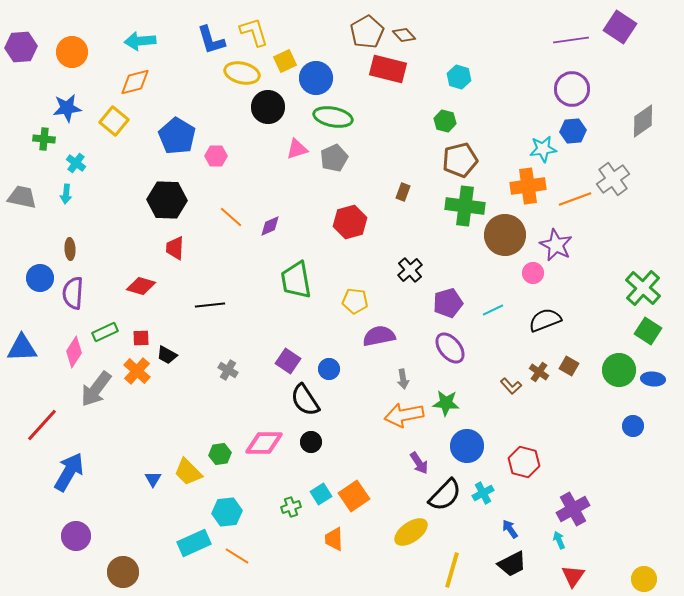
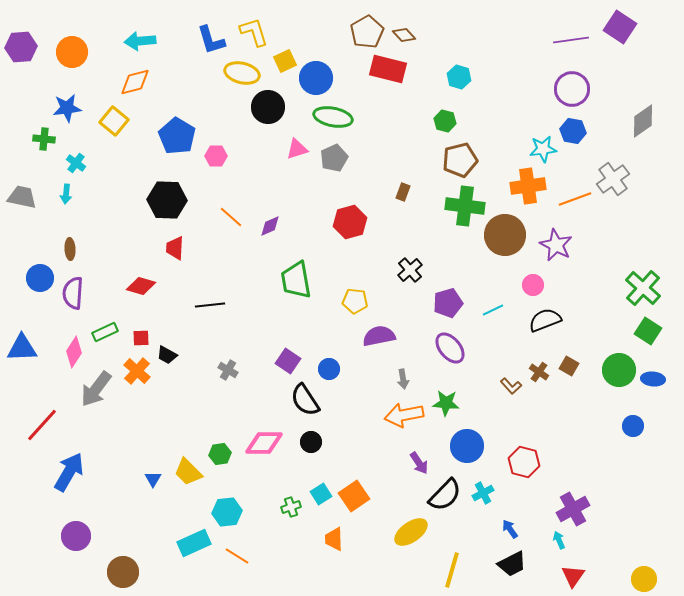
blue hexagon at (573, 131): rotated 15 degrees clockwise
pink circle at (533, 273): moved 12 px down
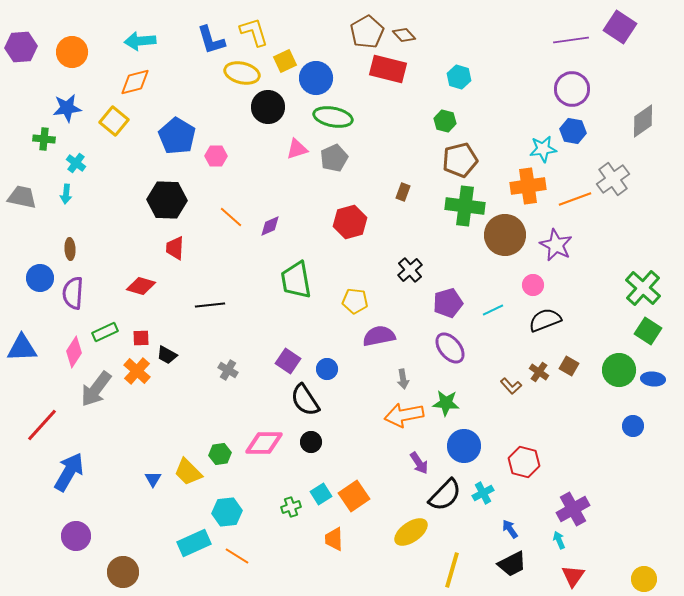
blue circle at (329, 369): moved 2 px left
blue circle at (467, 446): moved 3 px left
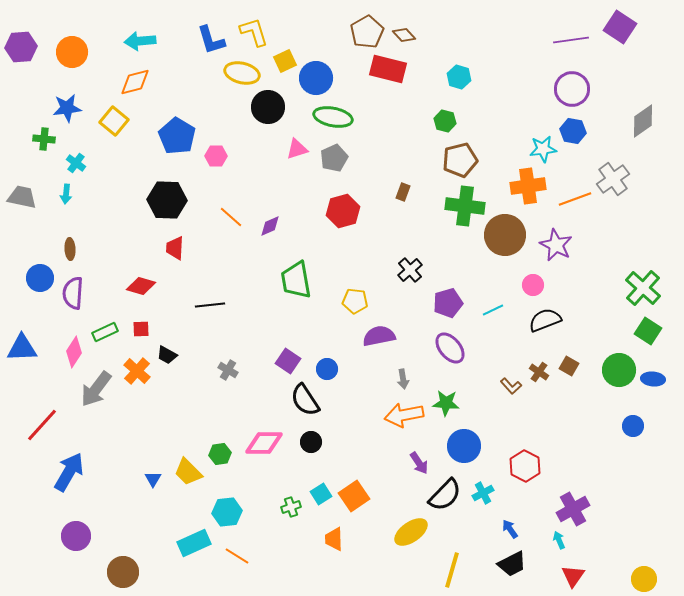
red hexagon at (350, 222): moved 7 px left, 11 px up
red square at (141, 338): moved 9 px up
red hexagon at (524, 462): moved 1 px right, 4 px down; rotated 12 degrees clockwise
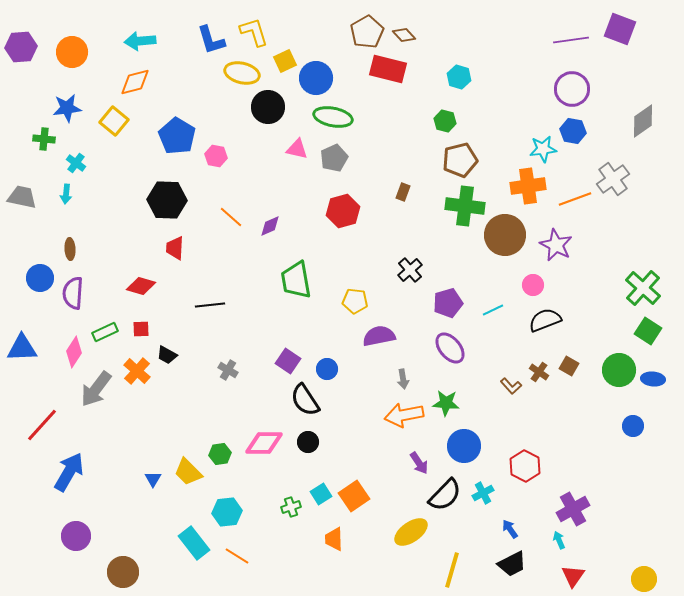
purple square at (620, 27): moved 2 px down; rotated 12 degrees counterclockwise
pink triangle at (297, 149): rotated 30 degrees clockwise
pink hexagon at (216, 156): rotated 10 degrees clockwise
black circle at (311, 442): moved 3 px left
cyan rectangle at (194, 543): rotated 76 degrees clockwise
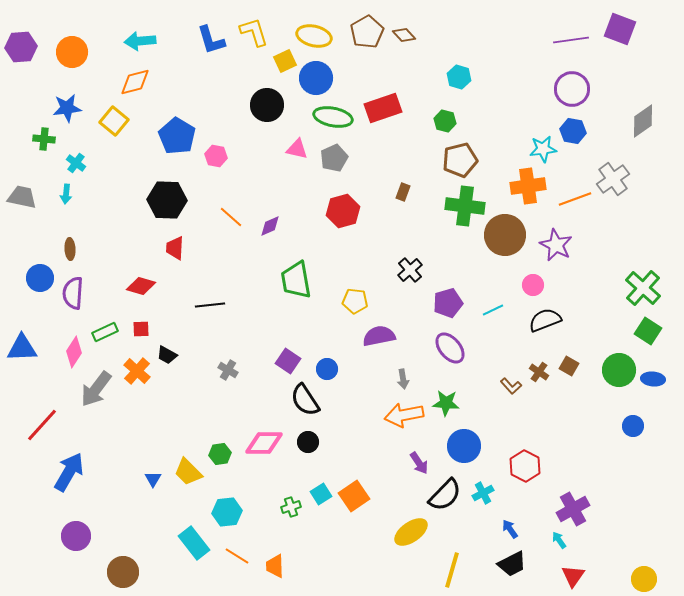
red rectangle at (388, 69): moved 5 px left, 39 px down; rotated 33 degrees counterclockwise
yellow ellipse at (242, 73): moved 72 px right, 37 px up
black circle at (268, 107): moved 1 px left, 2 px up
orange trapezoid at (334, 539): moved 59 px left, 27 px down
cyan arrow at (559, 540): rotated 12 degrees counterclockwise
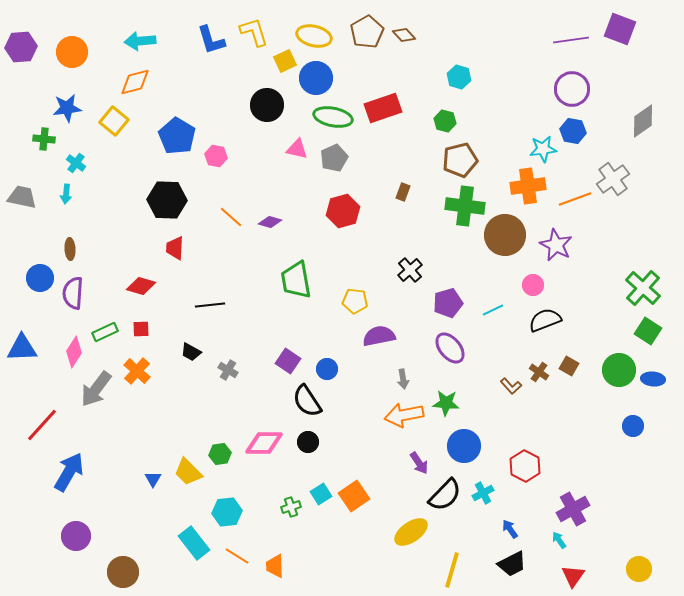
purple diamond at (270, 226): moved 4 px up; rotated 40 degrees clockwise
black trapezoid at (167, 355): moved 24 px right, 3 px up
black semicircle at (305, 400): moved 2 px right, 1 px down
yellow circle at (644, 579): moved 5 px left, 10 px up
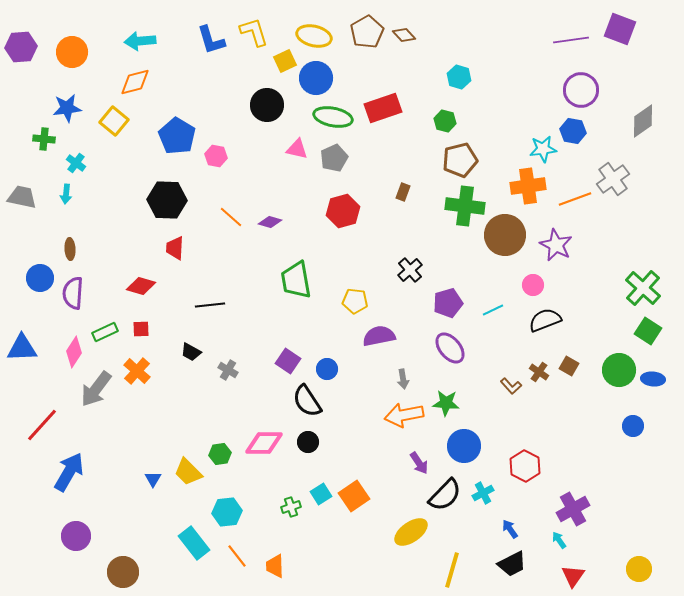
purple circle at (572, 89): moved 9 px right, 1 px down
orange line at (237, 556): rotated 20 degrees clockwise
